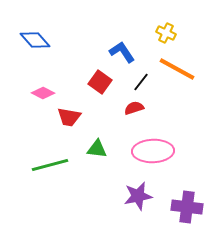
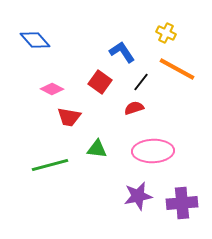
pink diamond: moved 9 px right, 4 px up
purple cross: moved 5 px left, 4 px up; rotated 12 degrees counterclockwise
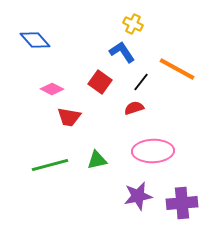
yellow cross: moved 33 px left, 9 px up
green triangle: moved 11 px down; rotated 20 degrees counterclockwise
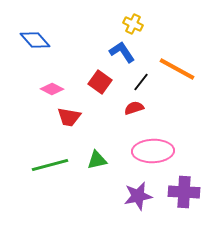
purple cross: moved 2 px right, 11 px up; rotated 8 degrees clockwise
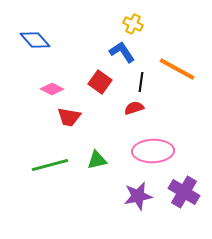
black line: rotated 30 degrees counterclockwise
purple cross: rotated 28 degrees clockwise
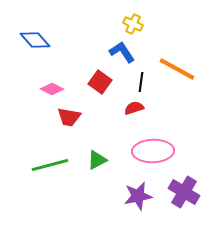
green triangle: rotated 15 degrees counterclockwise
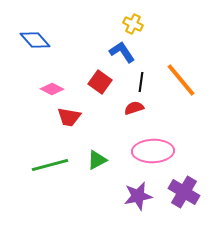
orange line: moved 4 px right, 11 px down; rotated 21 degrees clockwise
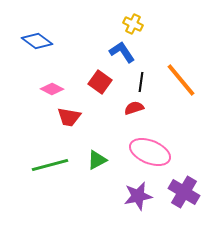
blue diamond: moved 2 px right, 1 px down; rotated 12 degrees counterclockwise
pink ellipse: moved 3 px left, 1 px down; rotated 24 degrees clockwise
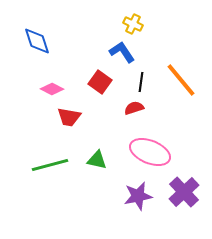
blue diamond: rotated 36 degrees clockwise
green triangle: rotated 40 degrees clockwise
purple cross: rotated 16 degrees clockwise
